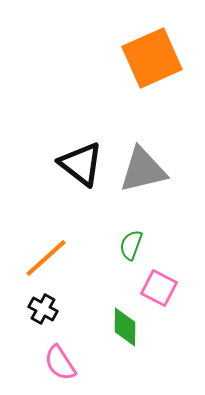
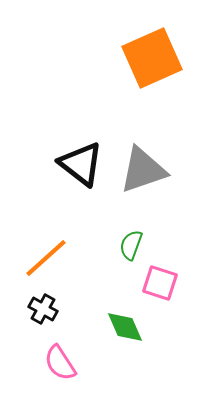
gray triangle: rotated 6 degrees counterclockwise
pink square: moved 1 px right, 5 px up; rotated 9 degrees counterclockwise
green diamond: rotated 24 degrees counterclockwise
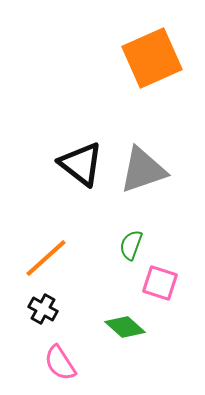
green diamond: rotated 24 degrees counterclockwise
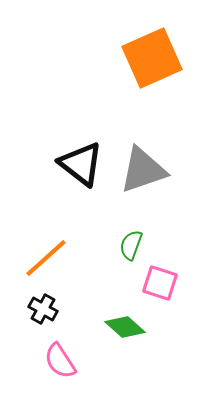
pink semicircle: moved 2 px up
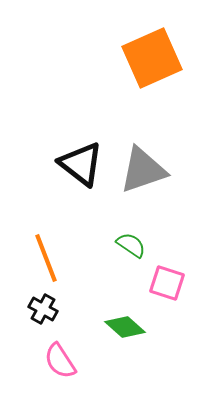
green semicircle: rotated 104 degrees clockwise
orange line: rotated 69 degrees counterclockwise
pink square: moved 7 px right
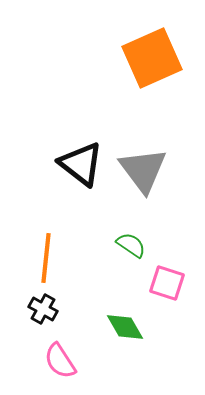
gray triangle: rotated 48 degrees counterclockwise
orange line: rotated 27 degrees clockwise
green diamond: rotated 18 degrees clockwise
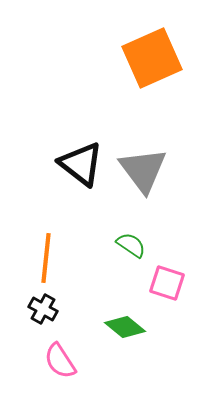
green diamond: rotated 21 degrees counterclockwise
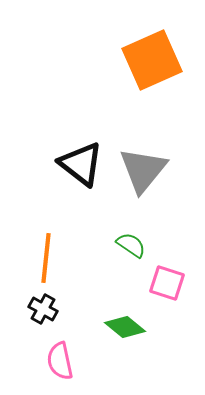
orange square: moved 2 px down
gray triangle: rotated 16 degrees clockwise
pink semicircle: rotated 21 degrees clockwise
